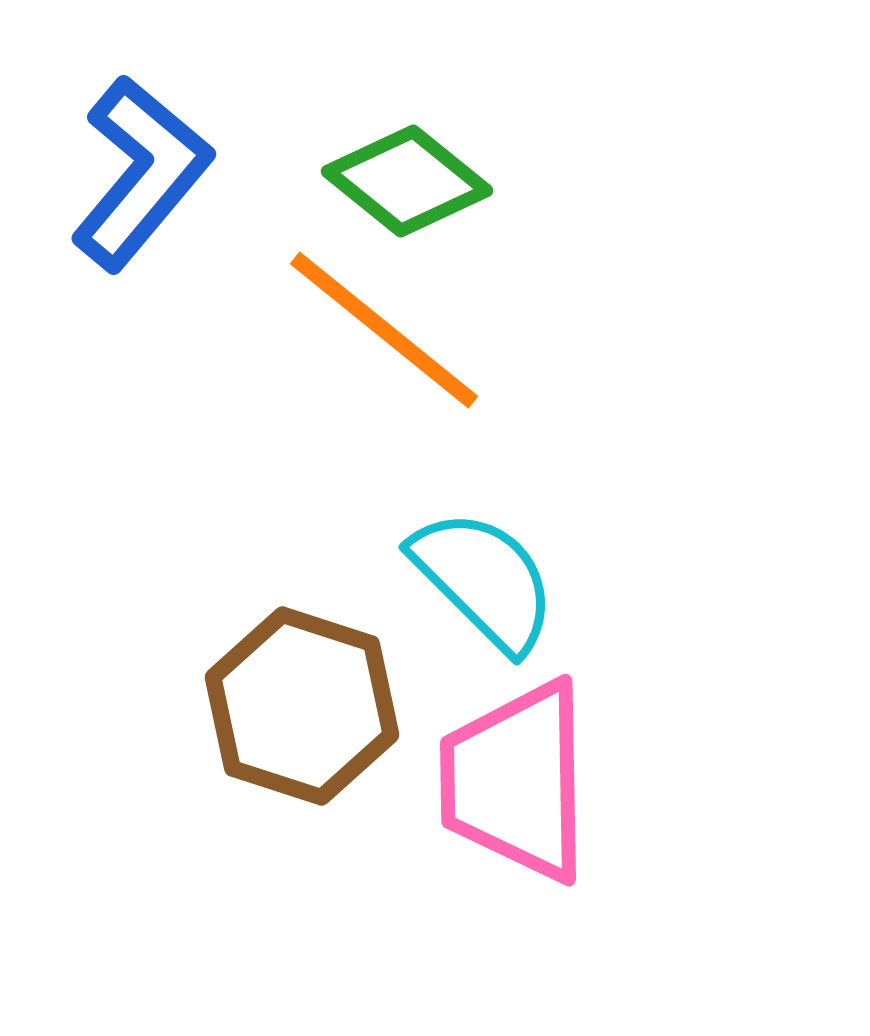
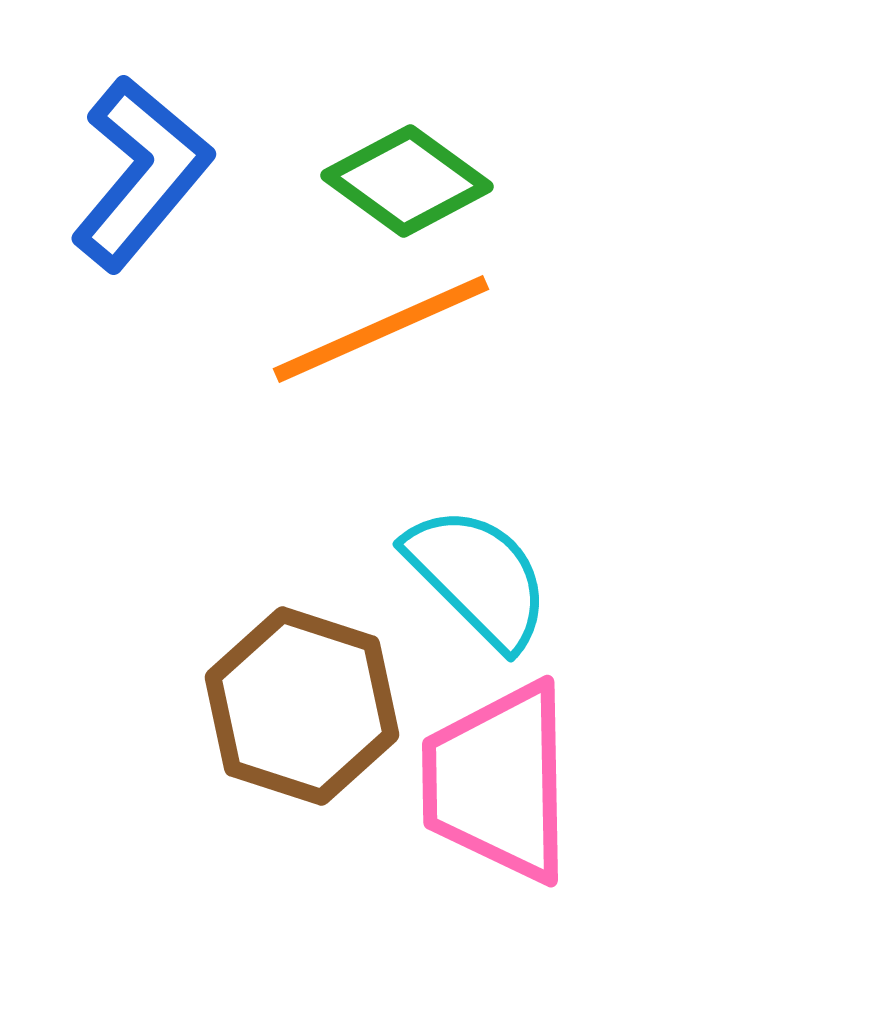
green diamond: rotated 3 degrees counterclockwise
orange line: moved 3 px left, 1 px up; rotated 63 degrees counterclockwise
cyan semicircle: moved 6 px left, 3 px up
pink trapezoid: moved 18 px left, 1 px down
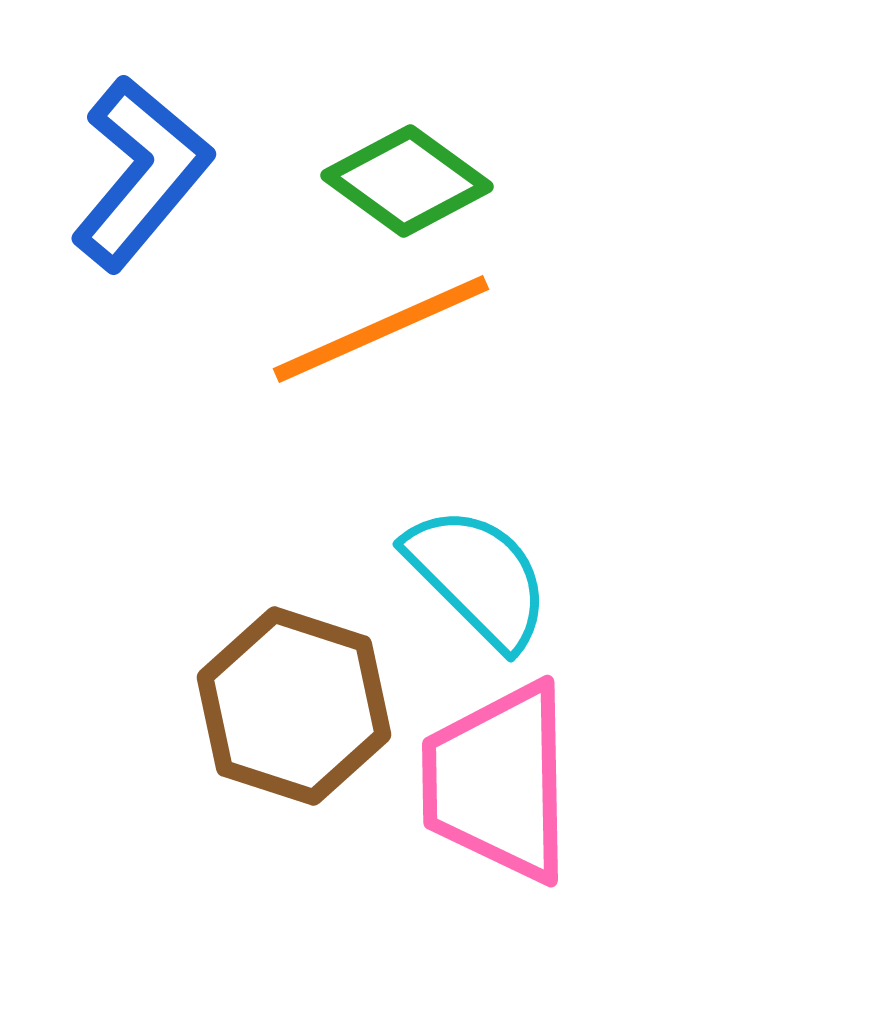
brown hexagon: moved 8 px left
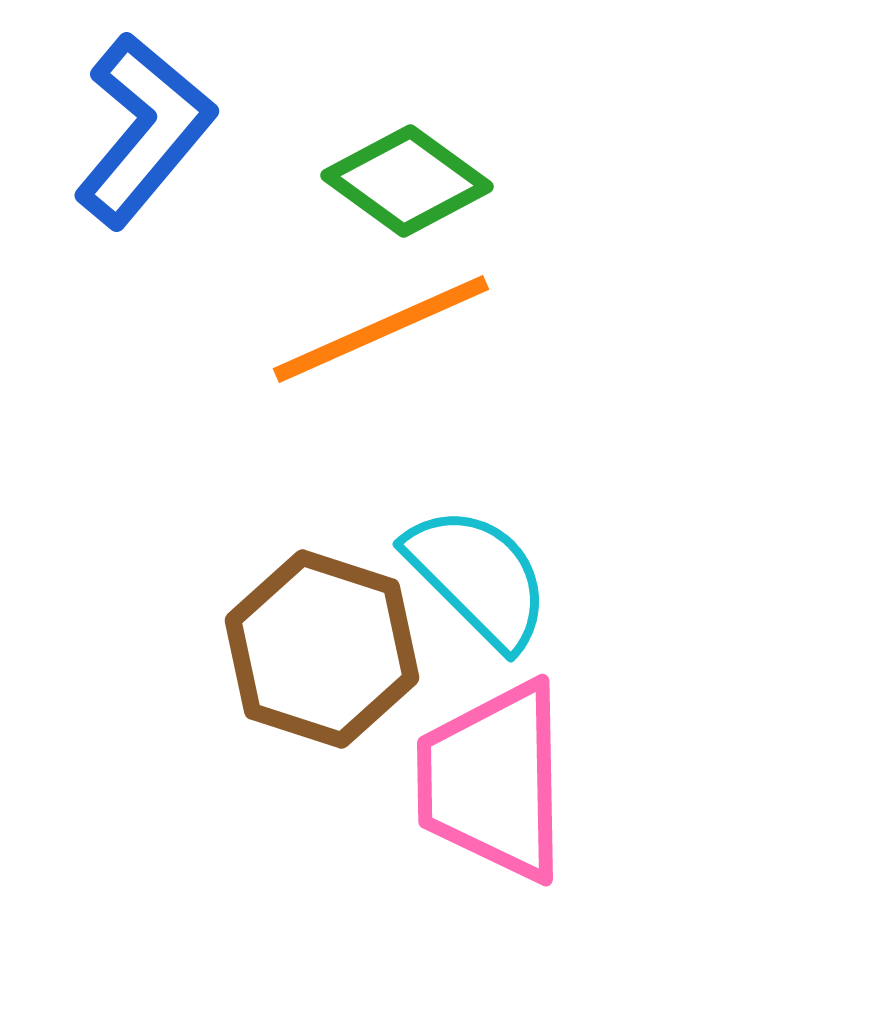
blue L-shape: moved 3 px right, 43 px up
brown hexagon: moved 28 px right, 57 px up
pink trapezoid: moved 5 px left, 1 px up
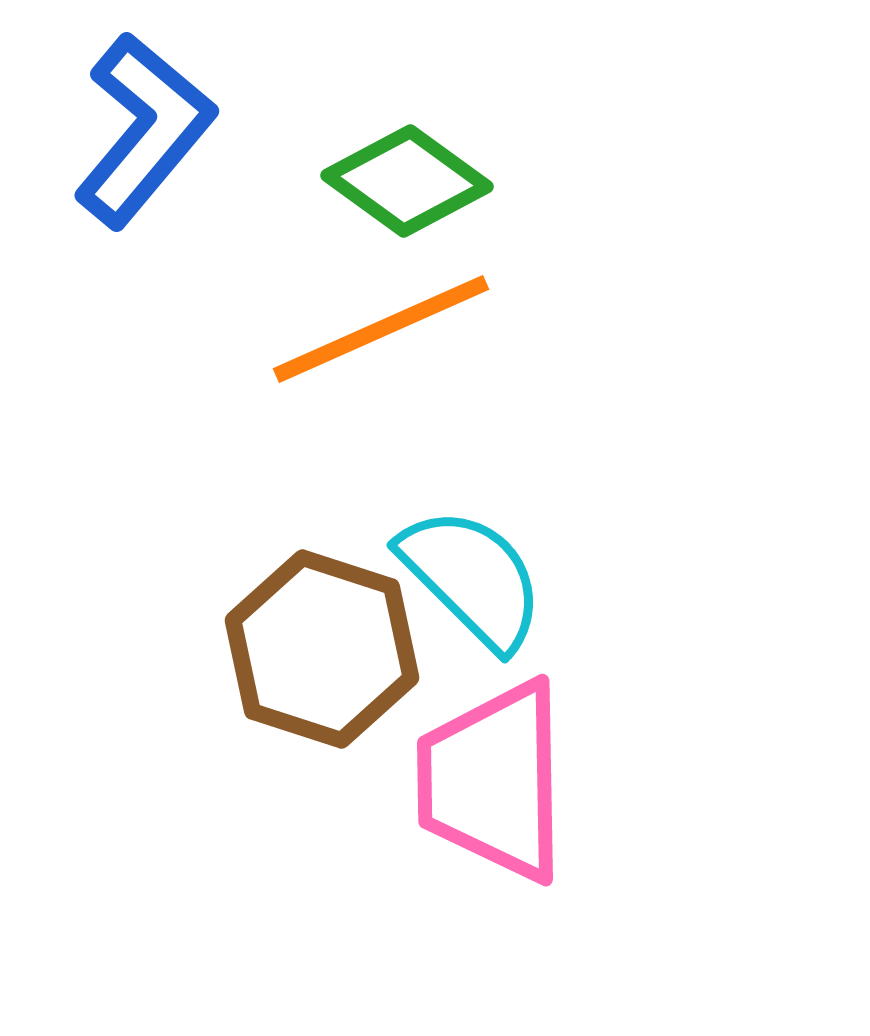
cyan semicircle: moved 6 px left, 1 px down
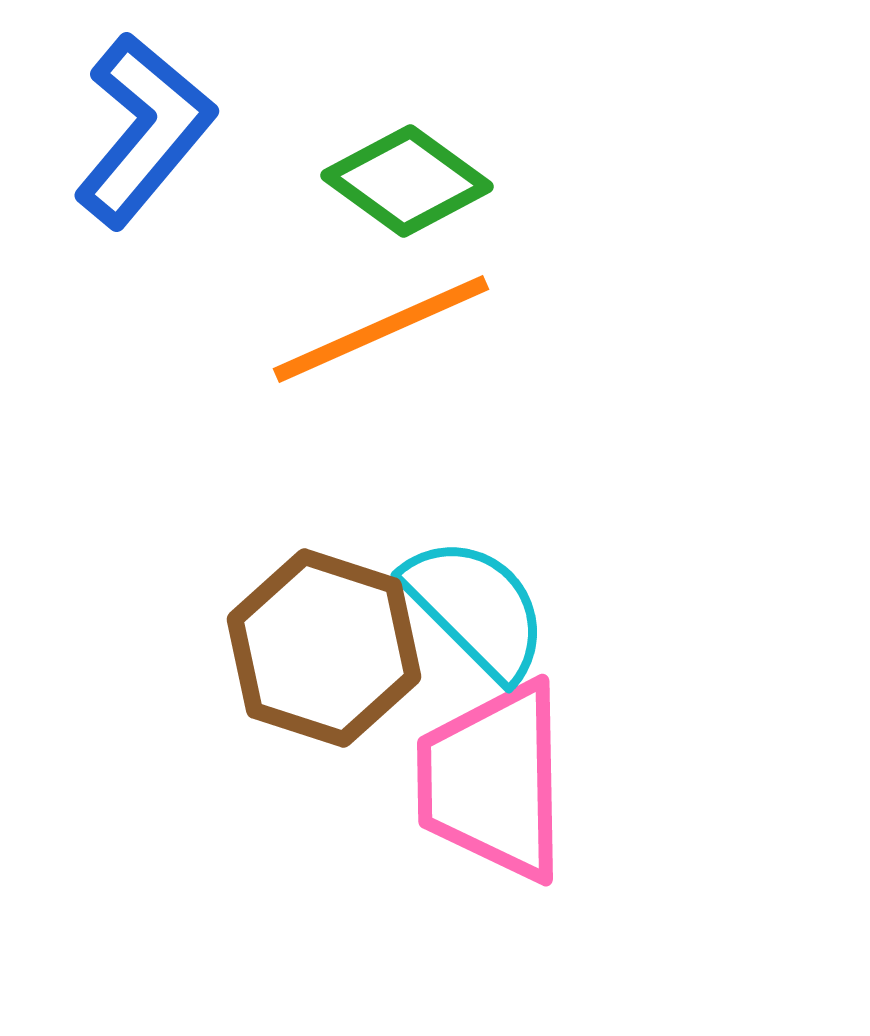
cyan semicircle: moved 4 px right, 30 px down
brown hexagon: moved 2 px right, 1 px up
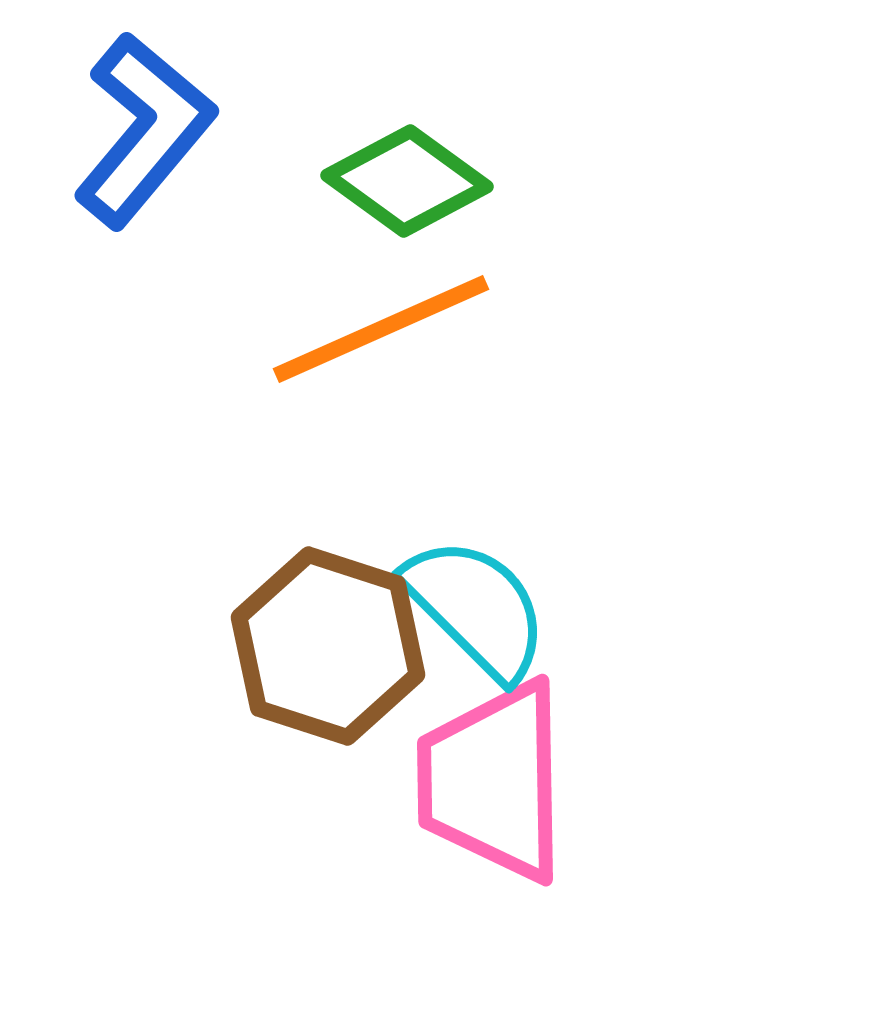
brown hexagon: moved 4 px right, 2 px up
